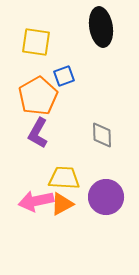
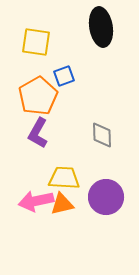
orange triangle: rotated 15 degrees clockwise
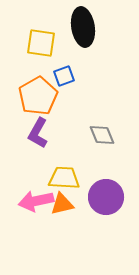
black ellipse: moved 18 px left
yellow square: moved 5 px right, 1 px down
gray diamond: rotated 20 degrees counterclockwise
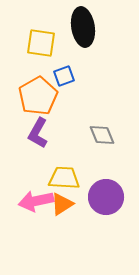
orange triangle: rotated 20 degrees counterclockwise
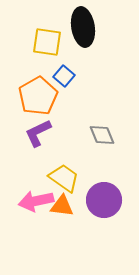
yellow square: moved 6 px right, 1 px up
blue square: rotated 30 degrees counterclockwise
purple L-shape: rotated 36 degrees clockwise
yellow trapezoid: rotated 32 degrees clockwise
purple circle: moved 2 px left, 3 px down
orange triangle: moved 2 px down; rotated 40 degrees clockwise
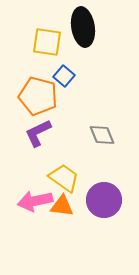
orange pentagon: rotated 27 degrees counterclockwise
pink arrow: moved 1 px left
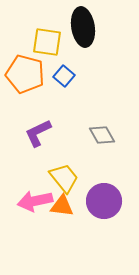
orange pentagon: moved 13 px left, 22 px up
gray diamond: rotated 8 degrees counterclockwise
yellow trapezoid: rotated 16 degrees clockwise
purple circle: moved 1 px down
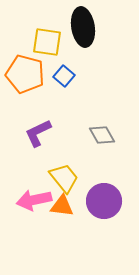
pink arrow: moved 1 px left, 1 px up
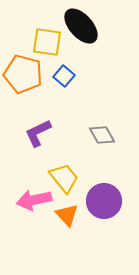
black ellipse: moved 2 px left, 1 px up; rotated 33 degrees counterclockwise
orange pentagon: moved 2 px left
orange triangle: moved 5 px right, 9 px down; rotated 40 degrees clockwise
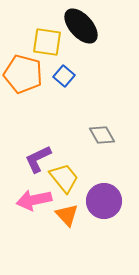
purple L-shape: moved 26 px down
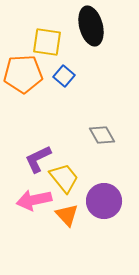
black ellipse: moved 10 px right; rotated 27 degrees clockwise
orange pentagon: rotated 18 degrees counterclockwise
